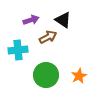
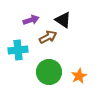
green circle: moved 3 px right, 3 px up
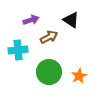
black triangle: moved 8 px right
brown arrow: moved 1 px right
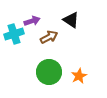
purple arrow: moved 1 px right, 1 px down
cyan cross: moved 4 px left, 16 px up; rotated 12 degrees counterclockwise
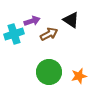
brown arrow: moved 3 px up
orange star: rotated 14 degrees clockwise
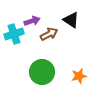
green circle: moved 7 px left
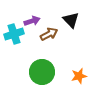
black triangle: rotated 12 degrees clockwise
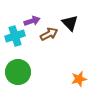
black triangle: moved 1 px left, 3 px down
cyan cross: moved 1 px right, 2 px down
green circle: moved 24 px left
orange star: moved 3 px down
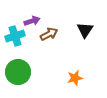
black triangle: moved 15 px right, 7 px down; rotated 18 degrees clockwise
orange star: moved 4 px left, 1 px up
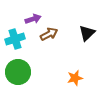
purple arrow: moved 1 px right, 2 px up
black triangle: moved 2 px right, 3 px down; rotated 12 degrees clockwise
cyan cross: moved 3 px down
